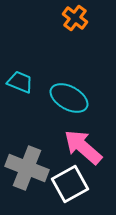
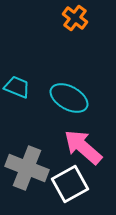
cyan trapezoid: moved 3 px left, 5 px down
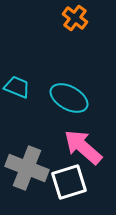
white square: moved 1 px left, 2 px up; rotated 12 degrees clockwise
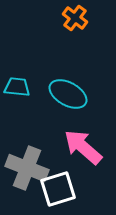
cyan trapezoid: rotated 16 degrees counterclockwise
cyan ellipse: moved 1 px left, 4 px up
white square: moved 11 px left, 7 px down
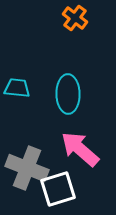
cyan trapezoid: moved 1 px down
cyan ellipse: rotated 60 degrees clockwise
pink arrow: moved 3 px left, 2 px down
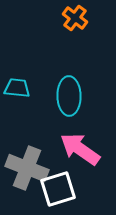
cyan ellipse: moved 1 px right, 2 px down
pink arrow: rotated 6 degrees counterclockwise
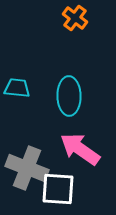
white square: rotated 21 degrees clockwise
